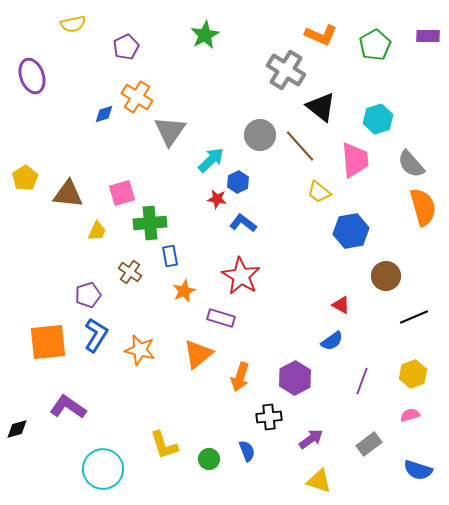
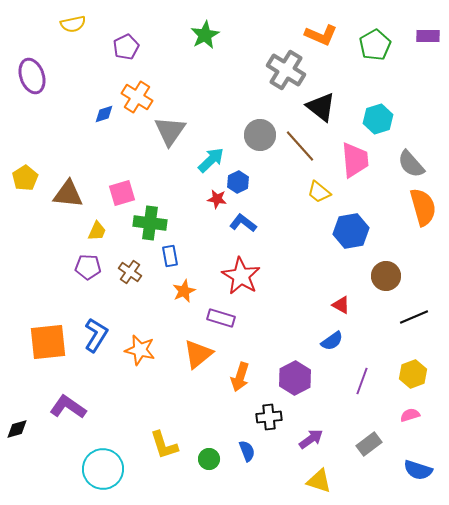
green cross at (150, 223): rotated 12 degrees clockwise
purple pentagon at (88, 295): moved 28 px up; rotated 20 degrees clockwise
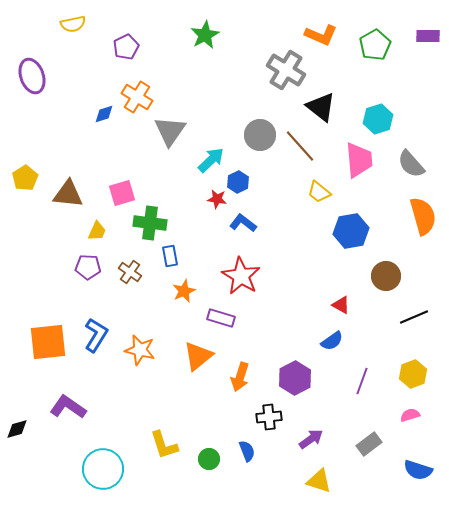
pink trapezoid at (355, 160): moved 4 px right
orange semicircle at (423, 207): moved 9 px down
orange triangle at (198, 354): moved 2 px down
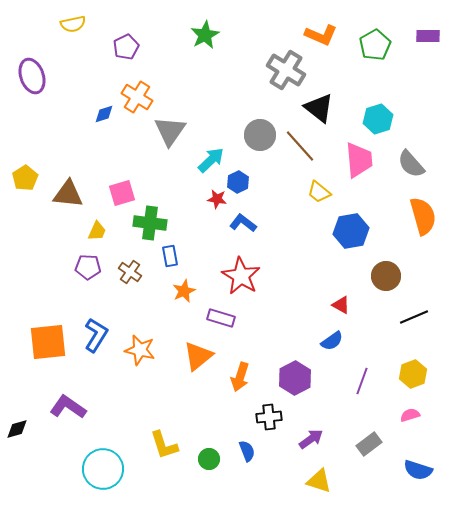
black triangle at (321, 107): moved 2 px left, 1 px down
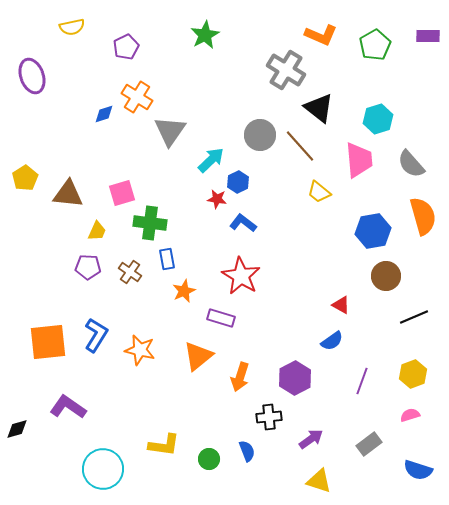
yellow semicircle at (73, 24): moved 1 px left, 3 px down
blue hexagon at (351, 231): moved 22 px right
blue rectangle at (170, 256): moved 3 px left, 3 px down
yellow L-shape at (164, 445): rotated 64 degrees counterclockwise
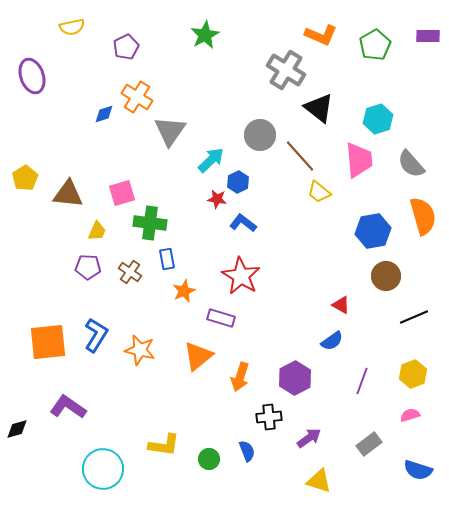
brown line at (300, 146): moved 10 px down
purple arrow at (311, 439): moved 2 px left, 1 px up
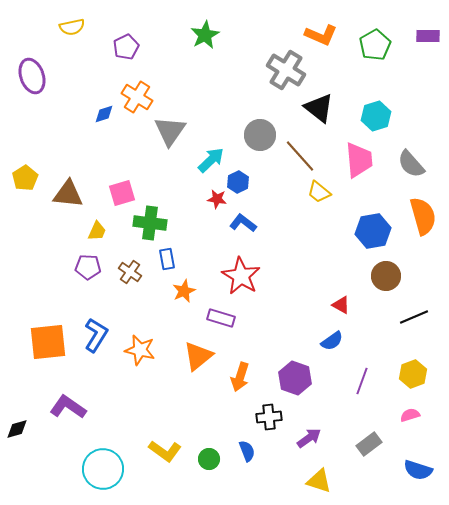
cyan hexagon at (378, 119): moved 2 px left, 3 px up
purple hexagon at (295, 378): rotated 12 degrees counterclockwise
yellow L-shape at (164, 445): moved 1 px right, 6 px down; rotated 28 degrees clockwise
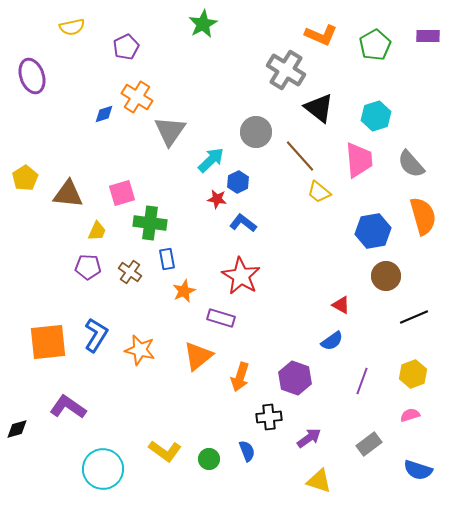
green star at (205, 35): moved 2 px left, 11 px up
gray circle at (260, 135): moved 4 px left, 3 px up
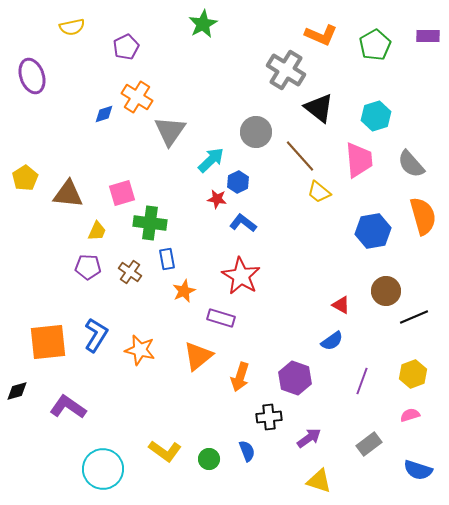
brown circle at (386, 276): moved 15 px down
black diamond at (17, 429): moved 38 px up
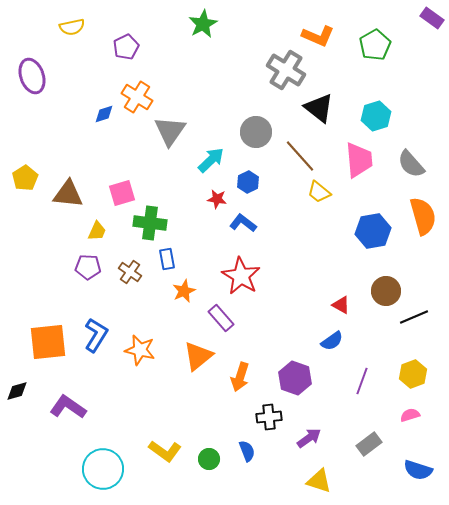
orange L-shape at (321, 35): moved 3 px left, 1 px down
purple rectangle at (428, 36): moved 4 px right, 18 px up; rotated 35 degrees clockwise
blue hexagon at (238, 182): moved 10 px right
purple rectangle at (221, 318): rotated 32 degrees clockwise
